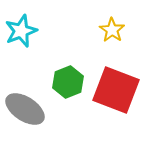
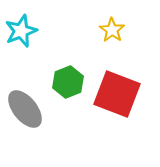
red square: moved 1 px right, 4 px down
gray ellipse: rotated 18 degrees clockwise
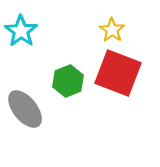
cyan star: rotated 16 degrees counterclockwise
green hexagon: moved 1 px up
red square: moved 1 px right, 21 px up
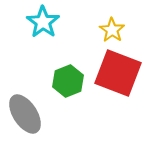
cyan star: moved 22 px right, 9 px up
gray ellipse: moved 5 px down; rotated 6 degrees clockwise
